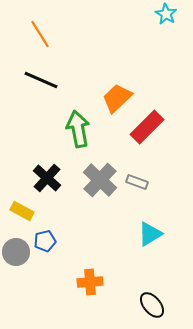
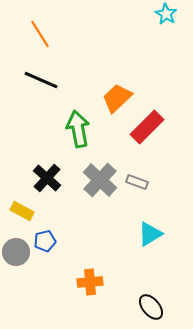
black ellipse: moved 1 px left, 2 px down
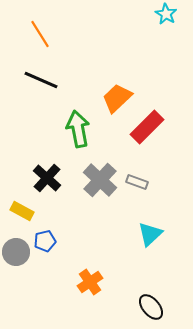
cyan triangle: rotated 12 degrees counterclockwise
orange cross: rotated 30 degrees counterclockwise
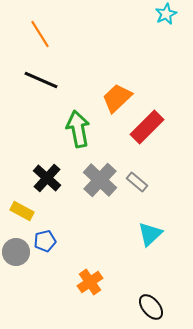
cyan star: rotated 15 degrees clockwise
gray rectangle: rotated 20 degrees clockwise
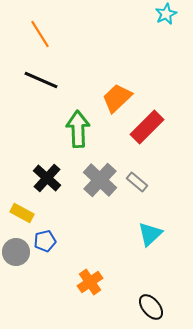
green arrow: rotated 9 degrees clockwise
yellow rectangle: moved 2 px down
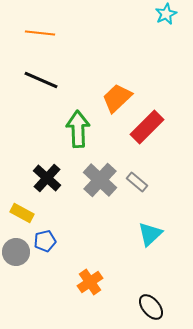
orange line: moved 1 px up; rotated 52 degrees counterclockwise
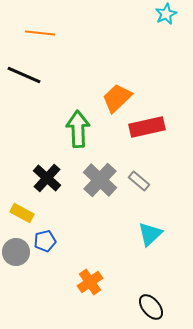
black line: moved 17 px left, 5 px up
red rectangle: rotated 32 degrees clockwise
gray rectangle: moved 2 px right, 1 px up
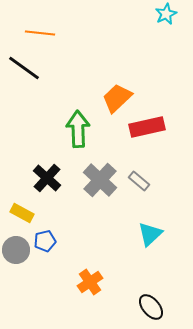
black line: moved 7 px up; rotated 12 degrees clockwise
gray circle: moved 2 px up
